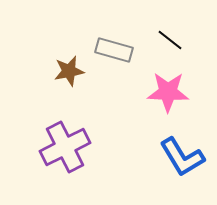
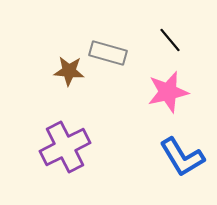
black line: rotated 12 degrees clockwise
gray rectangle: moved 6 px left, 3 px down
brown star: rotated 16 degrees clockwise
pink star: rotated 15 degrees counterclockwise
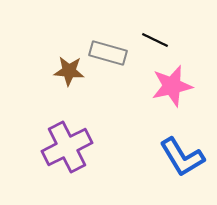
black line: moved 15 px left; rotated 24 degrees counterclockwise
pink star: moved 4 px right, 6 px up
purple cross: moved 2 px right
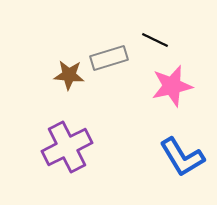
gray rectangle: moved 1 px right, 5 px down; rotated 33 degrees counterclockwise
brown star: moved 4 px down
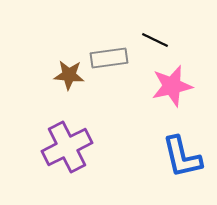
gray rectangle: rotated 9 degrees clockwise
blue L-shape: rotated 18 degrees clockwise
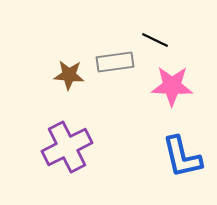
gray rectangle: moved 6 px right, 4 px down
pink star: rotated 15 degrees clockwise
